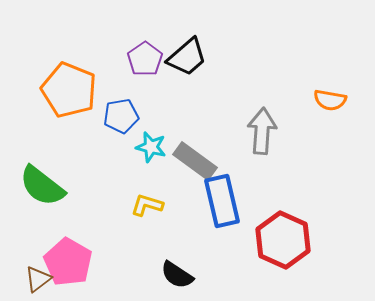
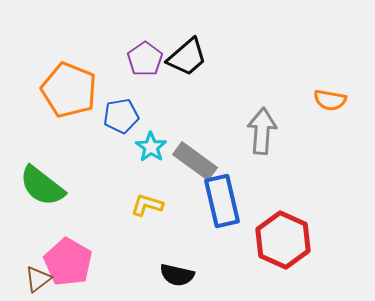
cyan star: rotated 20 degrees clockwise
black semicircle: rotated 20 degrees counterclockwise
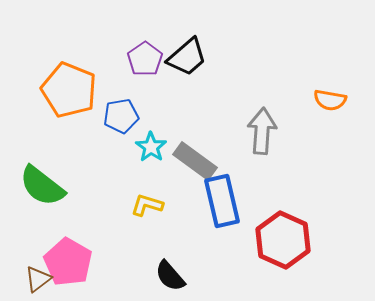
black semicircle: moved 7 px left, 1 px down; rotated 36 degrees clockwise
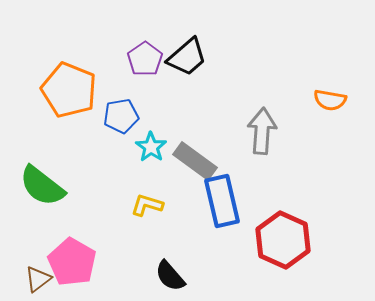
pink pentagon: moved 4 px right
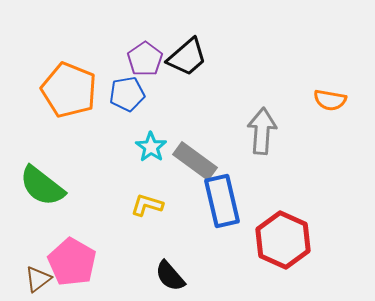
blue pentagon: moved 6 px right, 22 px up
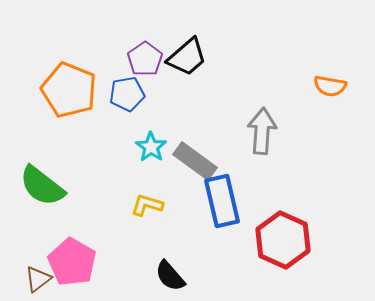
orange semicircle: moved 14 px up
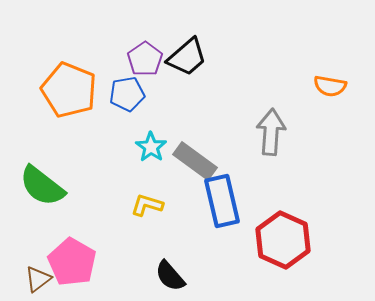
gray arrow: moved 9 px right, 1 px down
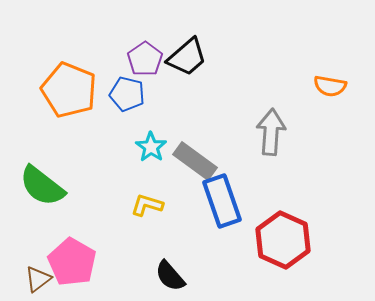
blue pentagon: rotated 24 degrees clockwise
blue rectangle: rotated 6 degrees counterclockwise
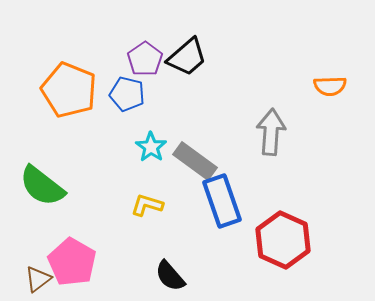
orange semicircle: rotated 12 degrees counterclockwise
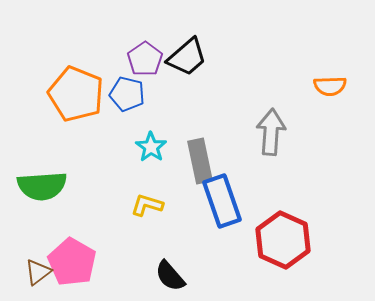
orange pentagon: moved 7 px right, 4 px down
gray rectangle: moved 5 px right; rotated 42 degrees clockwise
green semicircle: rotated 42 degrees counterclockwise
brown triangle: moved 7 px up
